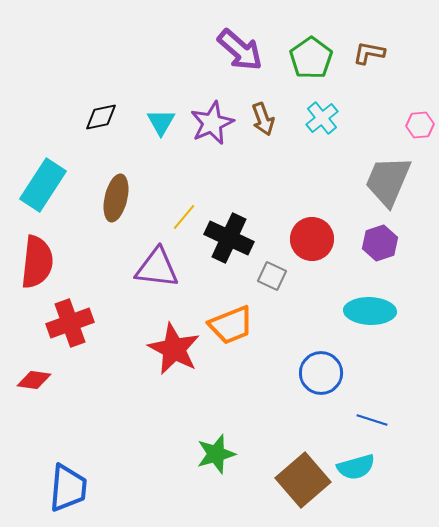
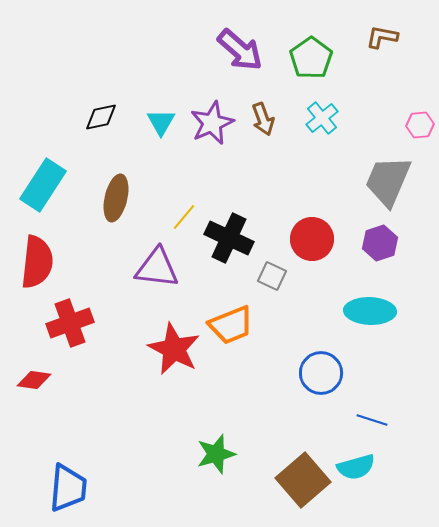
brown L-shape: moved 13 px right, 16 px up
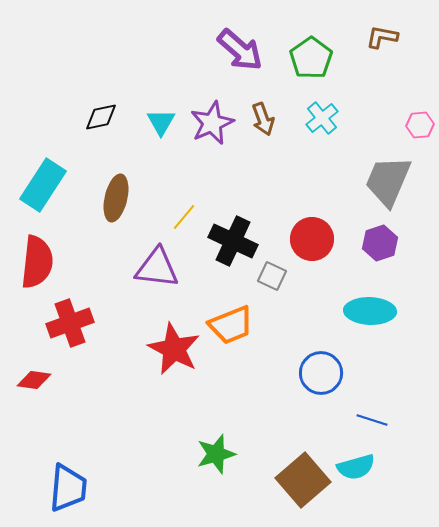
black cross: moved 4 px right, 3 px down
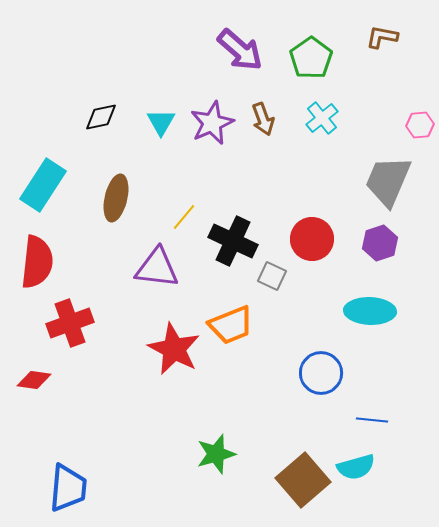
blue line: rotated 12 degrees counterclockwise
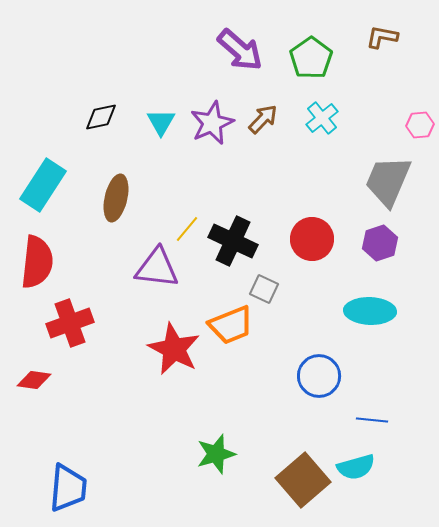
brown arrow: rotated 116 degrees counterclockwise
yellow line: moved 3 px right, 12 px down
gray square: moved 8 px left, 13 px down
blue circle: moved 2 px left, 3 px down
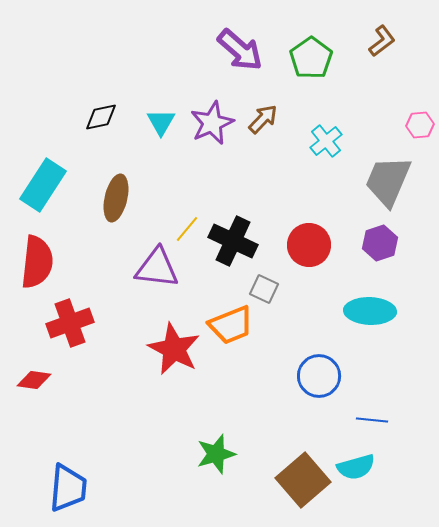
brown L-shape: moved 4 px down; rotated 132 degrees clockwise
cyan cross: moved 4 px right, 23 px down
red circle: moved 3 px left, 6 px down
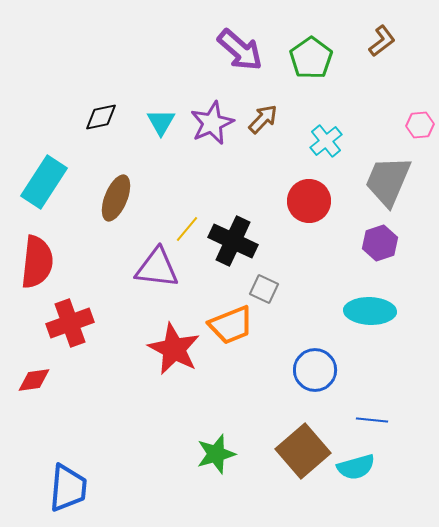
cyan rectangle: moved 1 px right, 3 px up
brown ellipse: rotated 9 degrees clockwise
red circle: moved 44 px up
blue circle: moved 4 px left, 6 px up
red diamond: rotated 16 degrees counterclockwise
brown square: moved 29 px up
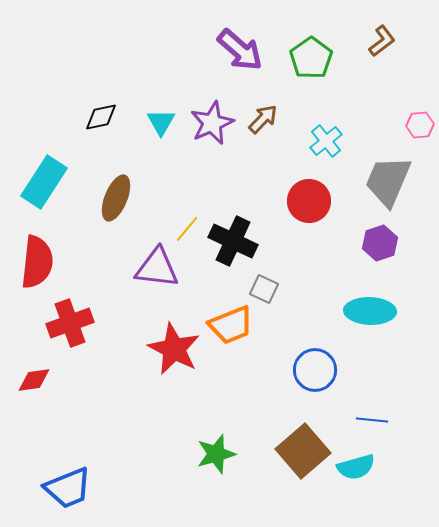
blue trapezoid: rotated 63 degrees clockwise
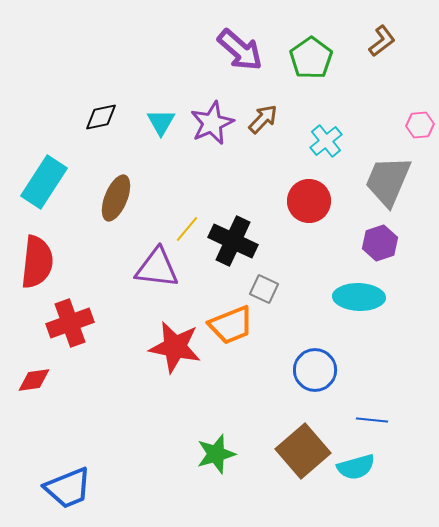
cyan ellipse: moved 11 px left, 14 px up
red star: moved 1 px right, 2 px up; rotated 16 degrees counterclockwise
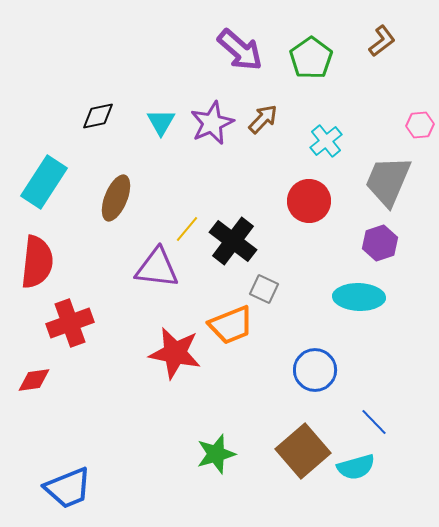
black diamond: moved 3 px left, 1 px up
black cross: rotated 12 degrees clockwise
red star: moved 6 px down
blue line: moved 2 px right, 2 px down; rotated 40 degrees clockwise
